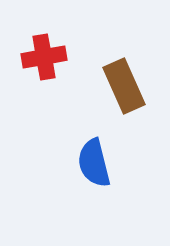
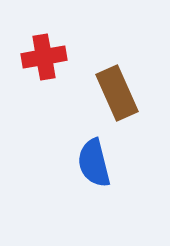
brown rectangle: moved 7 px left, 7 px down
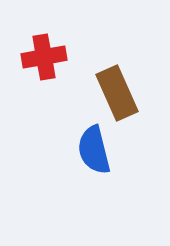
blue semicircle: moved 13 px up
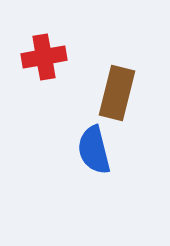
brown rectangle: rotated 38 degrees clockwise
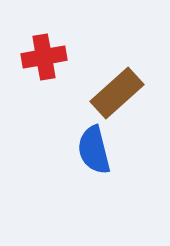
brown rectangle: rotated 34 degrees clockwise
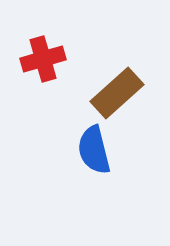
red cross: moved 1 px left, 2 px down; rotated 6 degrees counterclockwise
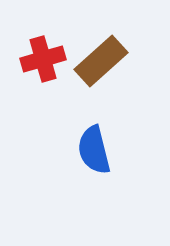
brown rectangle: moved 16 px left, 32 px up
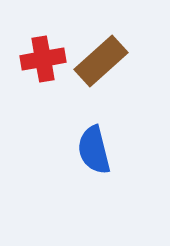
red cross: rotated 6 degrees clockwise
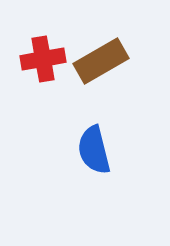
brown rectangle: rotated 12 degrees clockwise
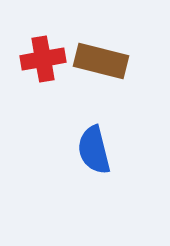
brown rectangle: rotated 44 degrees clockwise
